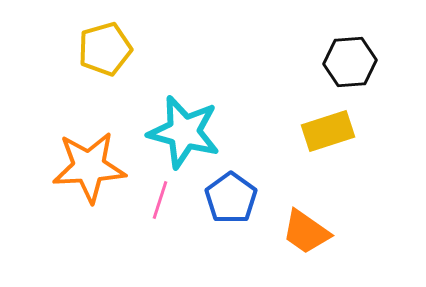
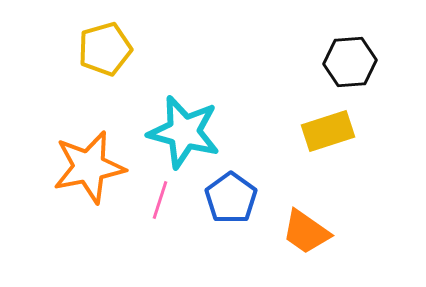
orange star: rotated 8 degrees counterclockwise
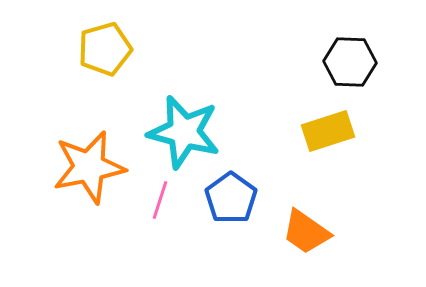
black hexagon: rotated 6 degrees clockwise
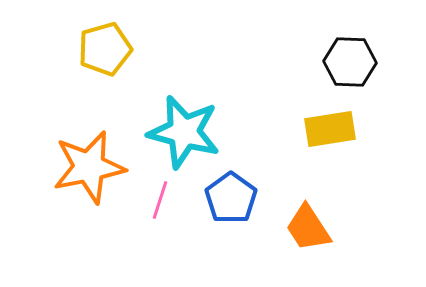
yellow rectangle: moved 2 px right, 2 px up; rotated 9 degrees clockwise
orange trapezoid: moved 2 px right, 4 px up; rotated 22 degrees clockwise
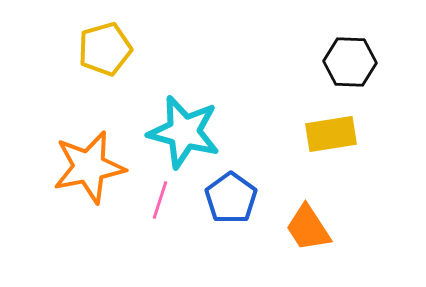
yellow rectangle: moved 1 px right, 5 px down
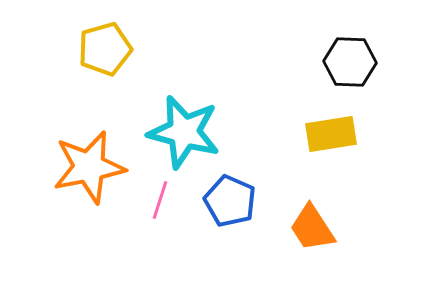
blue pentagon: moved 1 px left, 3 px down; rotated 12 degrees counterclockwise
orange trapezoid: moved 4 px right
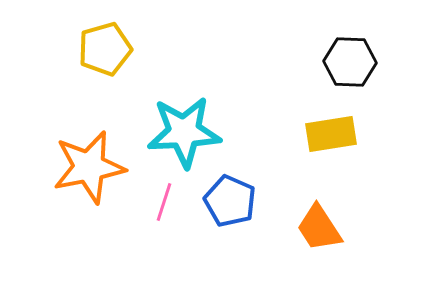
cyan star: rotated 18 degrees counterclockwise
pink line: moved 4 px right, 2 px down
orange trapezoid: moved 7 px right
